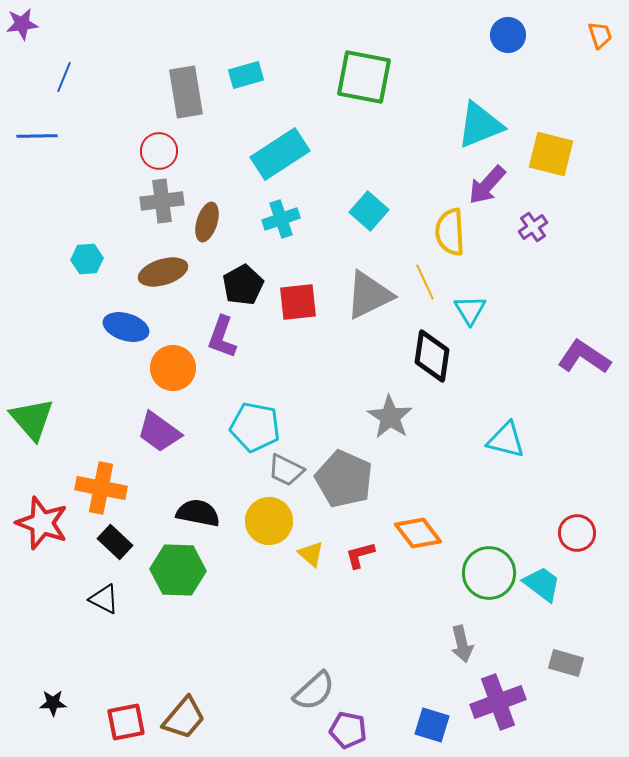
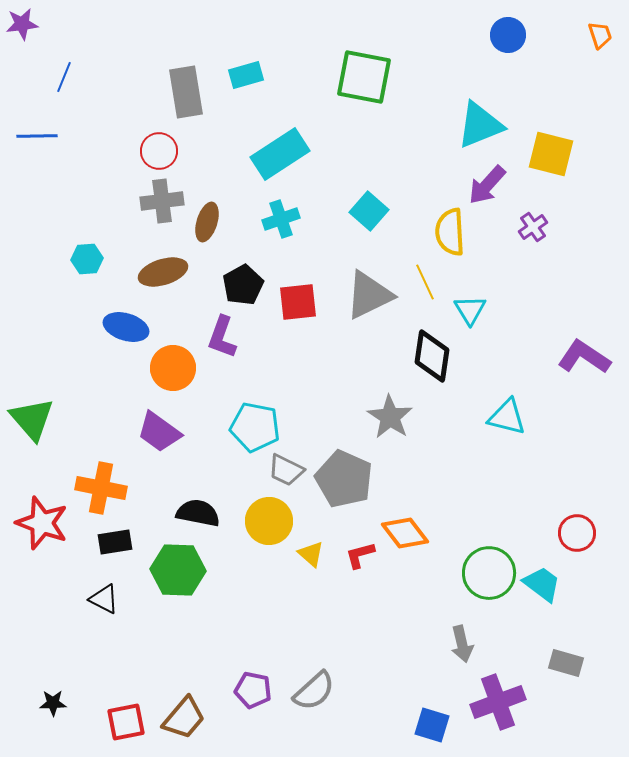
cyan triangle at (506, 440): moved 1 px right, 23 px up
orange diamond at (418, 533): moved 13 px left
black rectangle at (115, 542): rotated 52 degrees counterclockwise
purple pentagon at (348, 730): moved 95 px left, 40 px up
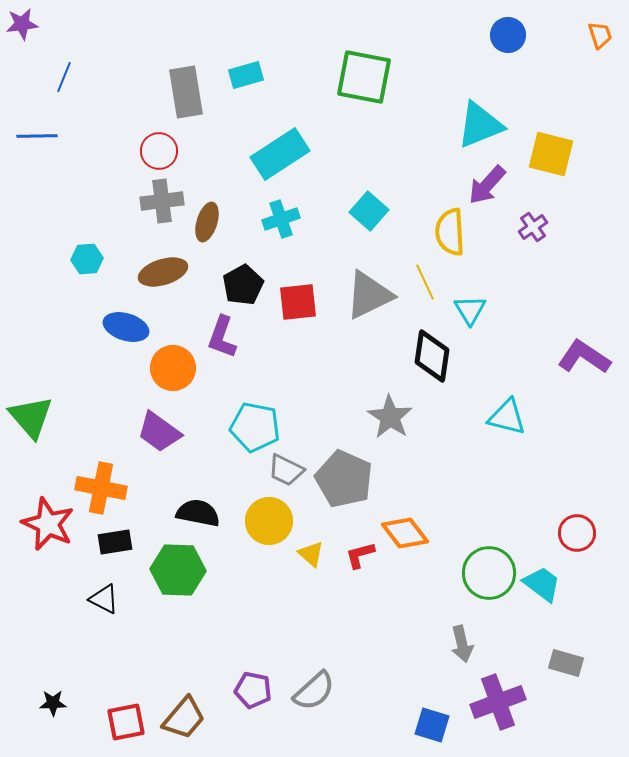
green triangle at (32, 419): moved 1 px left, 2 px up
red star at (42, 523): moved 6 px right, 1 px down; rotated 4 degrees clockwise
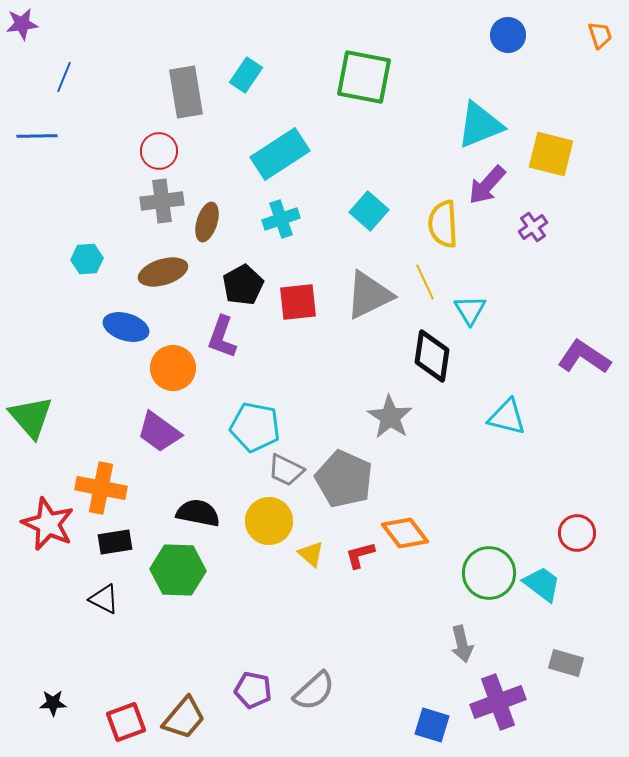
cyan rectangle at (246, 75): rotated 40 degrees counterclockwise
yellow semicircle at (450, 232): moved 7 px left, 8 px up
red square at (126, 722): rotated 9 degrees counterclockwise
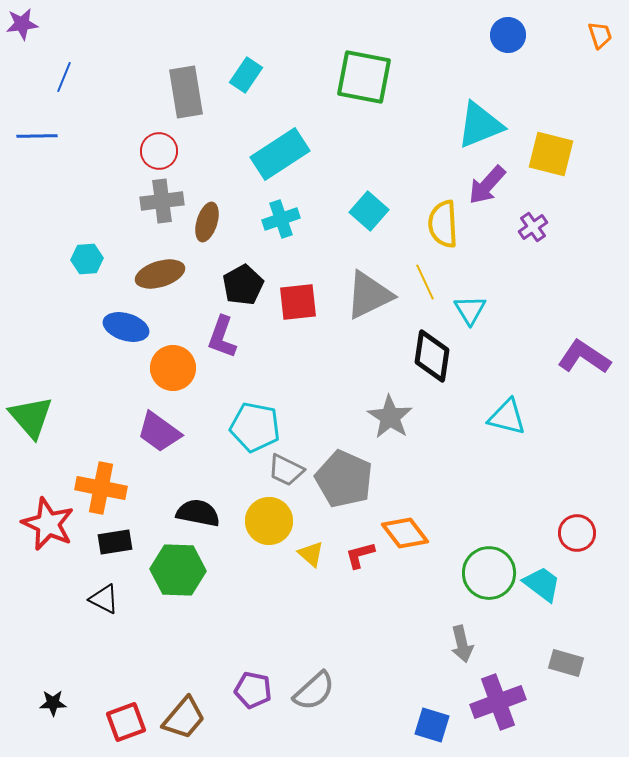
brown ellipse at (163, 272): moved 3 px left, 2 px down
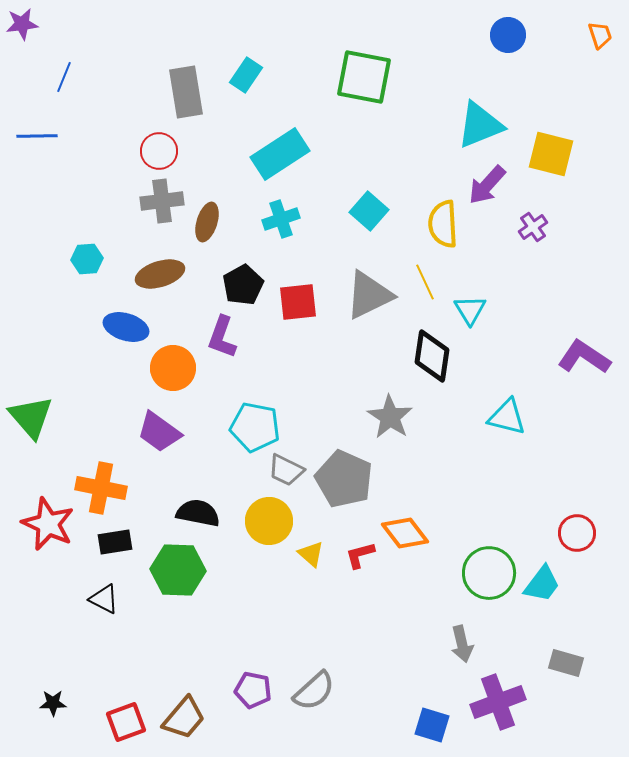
cyan trapezoid at (542, 584): rotated 90 degrees clockwise
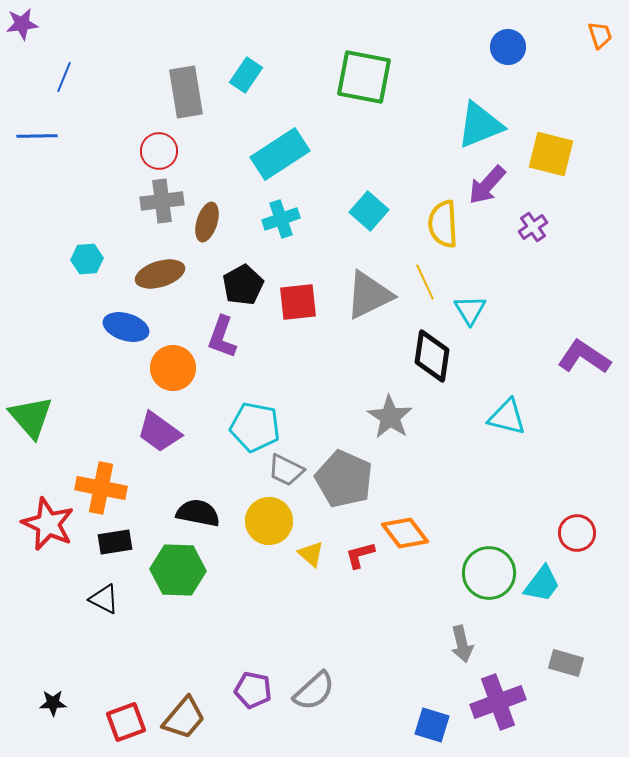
blue circle at (508, 35): moved 12 px down
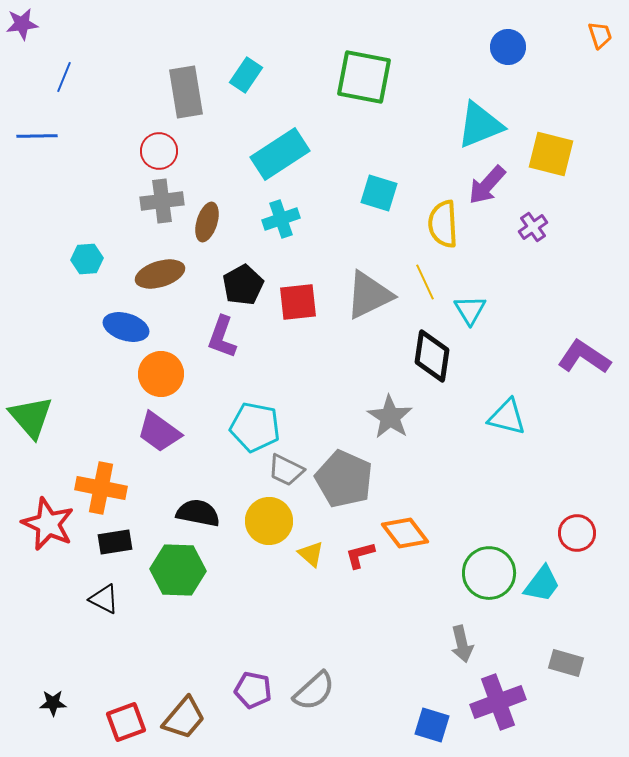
cyan square at (369, 211): moved 10 px right, 18 px up; rotated 24 degrees counterclockwise
orange circle at (173, 368): moved 12 px left, 6 px down
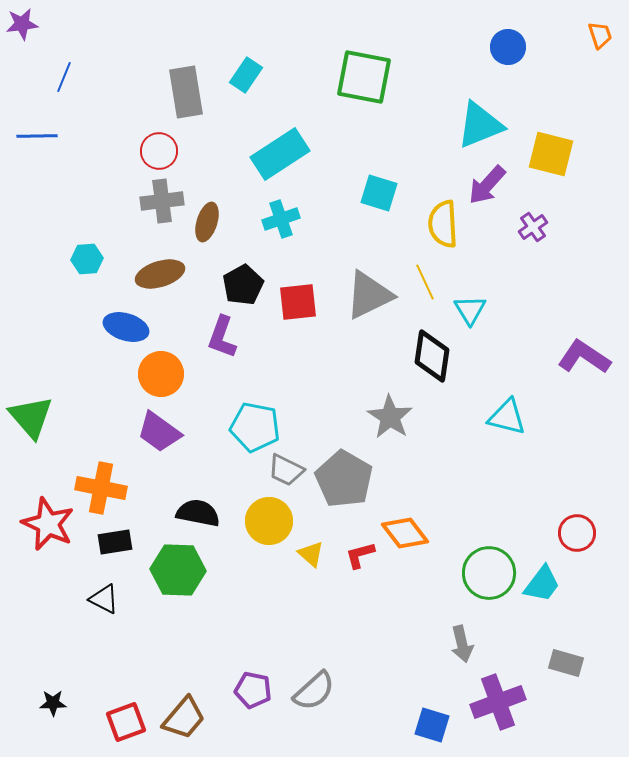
gray pentagon at (344, 479): rotated 6 degrees clockwise
